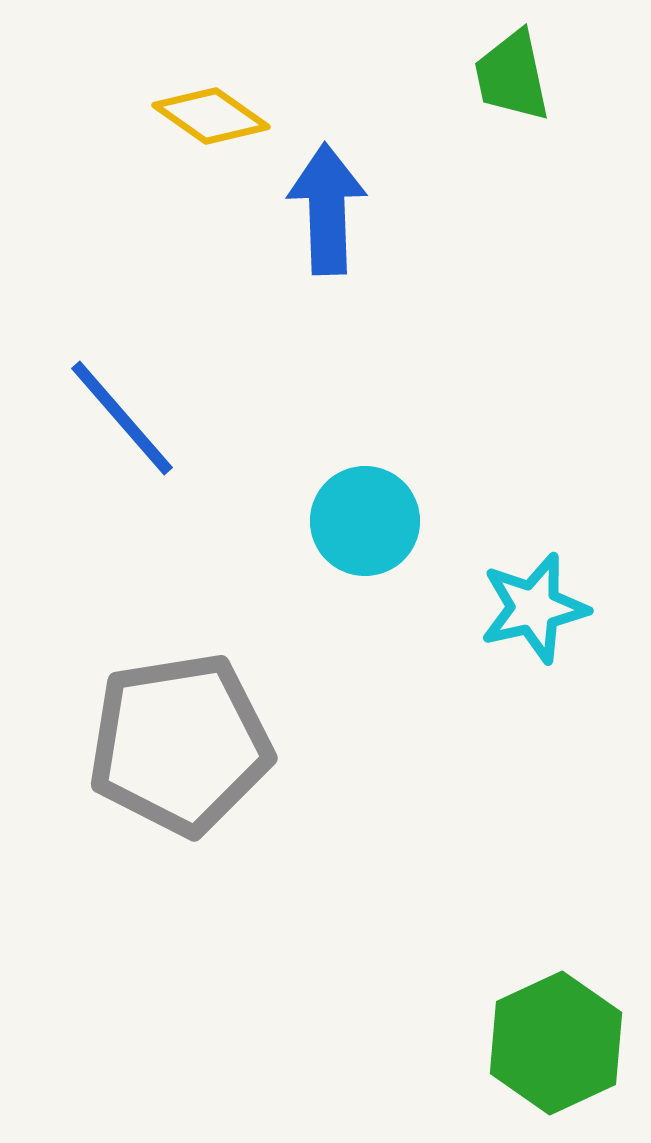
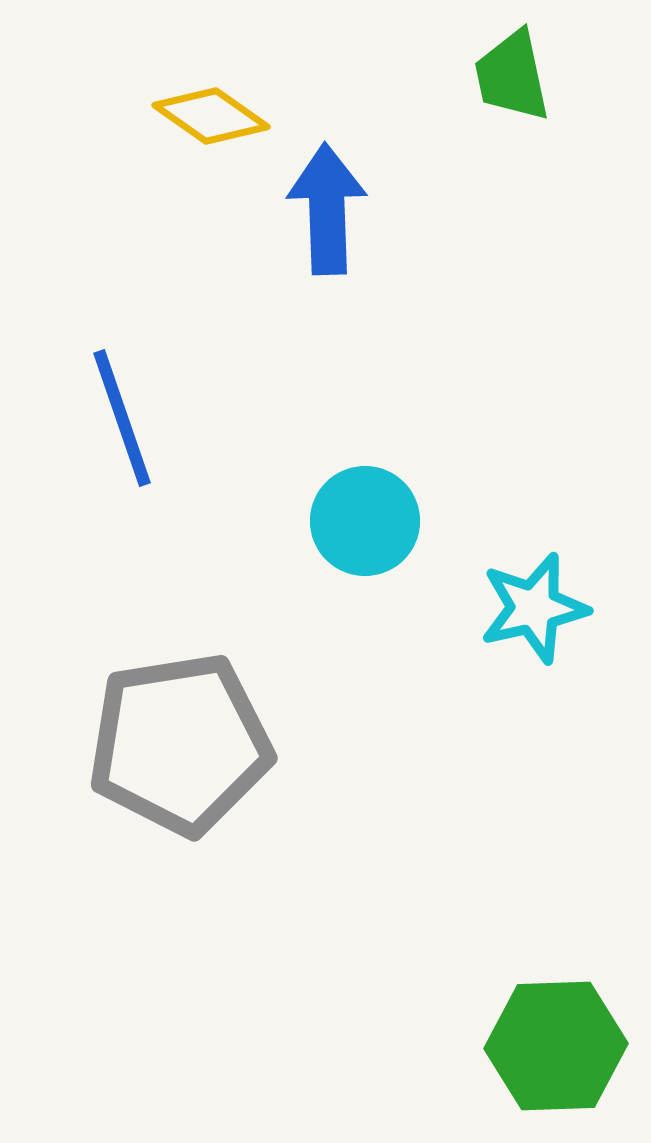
blue line: rotated 22 degrees clockwise
green hexagon: moved 3 px down; rotated 23 degrees clockwise
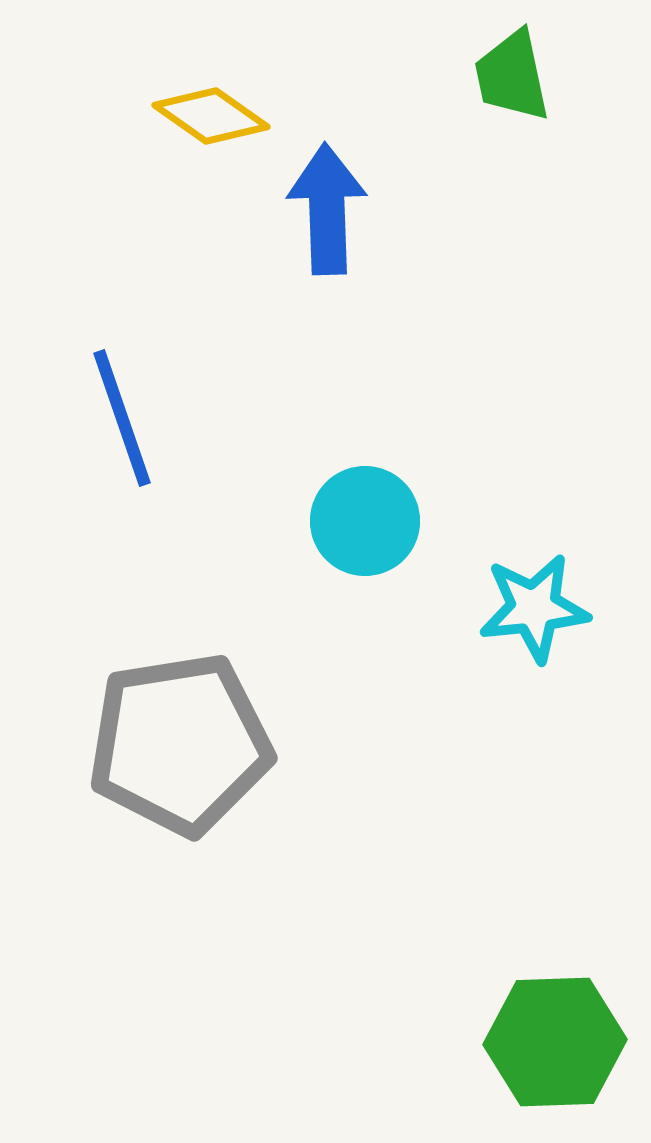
cyan star: rotated 7 degrees clockwise
green hexagon: moved 1 px left, 4 px up
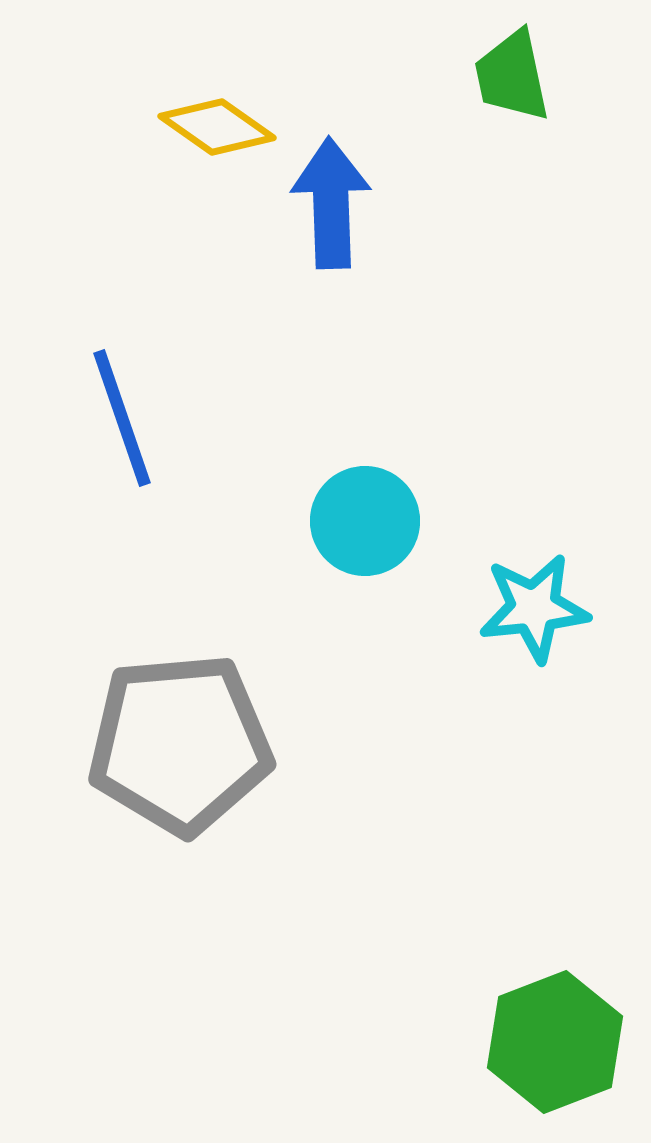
yellow diamond: moved 6 px right, 11 px down
blue arrow: moved 4 px right, 6 px up
gray pentagon: rotated 4 degrees clockwise
green hexagon: rotated 19 degrees counterclockwise
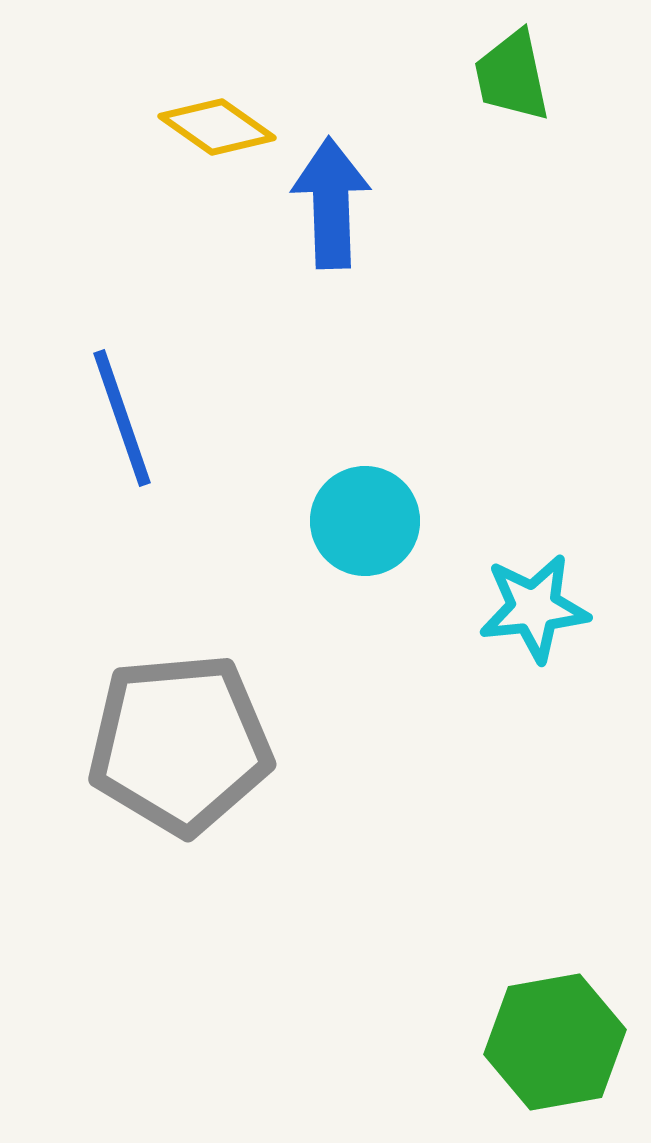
green hexagon: rotated 11 degrees clockwise
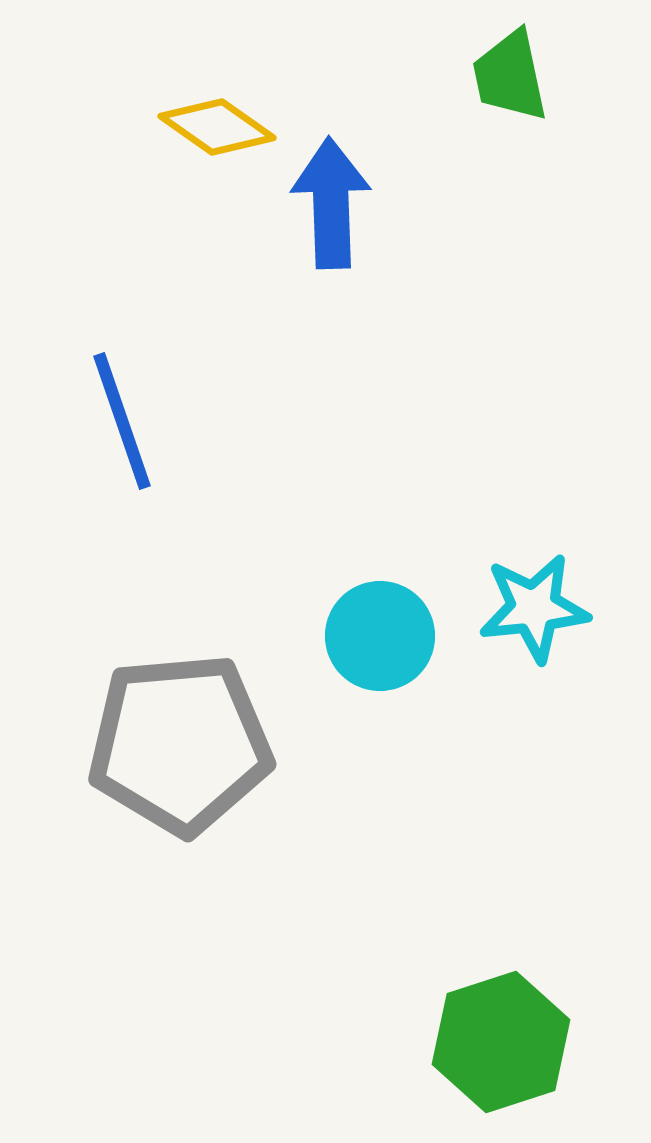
green trapezoid: moved 2 px left
blue line: moved 3 px down
cyan circle: moved 15 px right, 115 px down
green hexagon: moved 54 px left; rotated 8 degrees counterclockwise
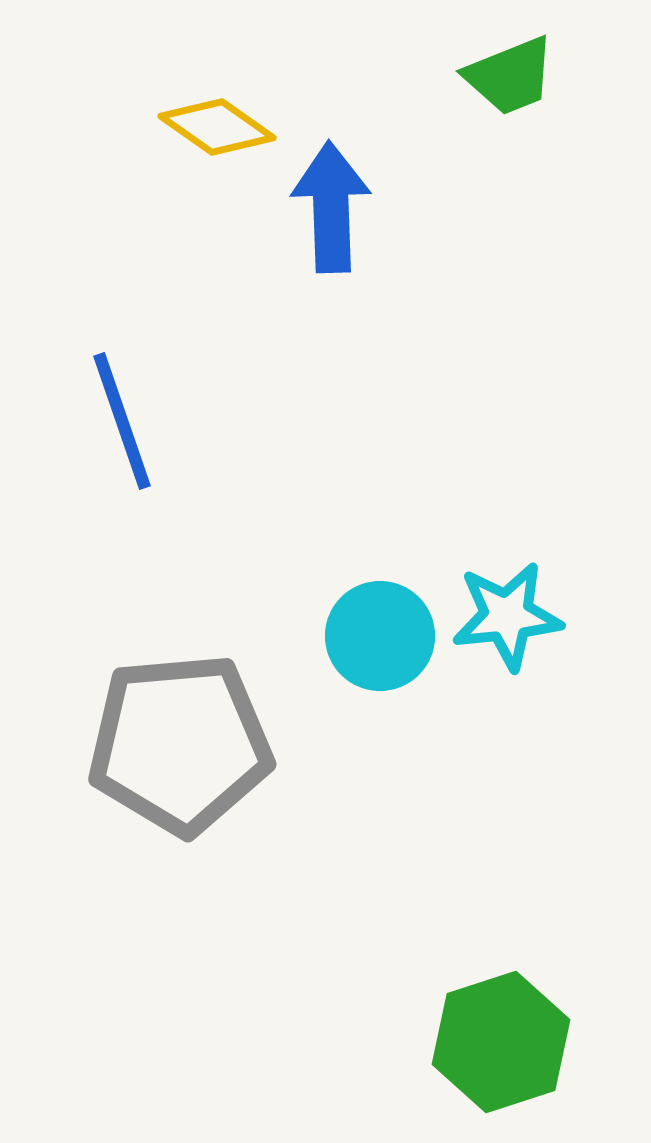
green trapezoid: rotated 100 degrees counterclockwise
blue arrow: moved 4 px down
cyan star: moved 27 px left, 8 px down
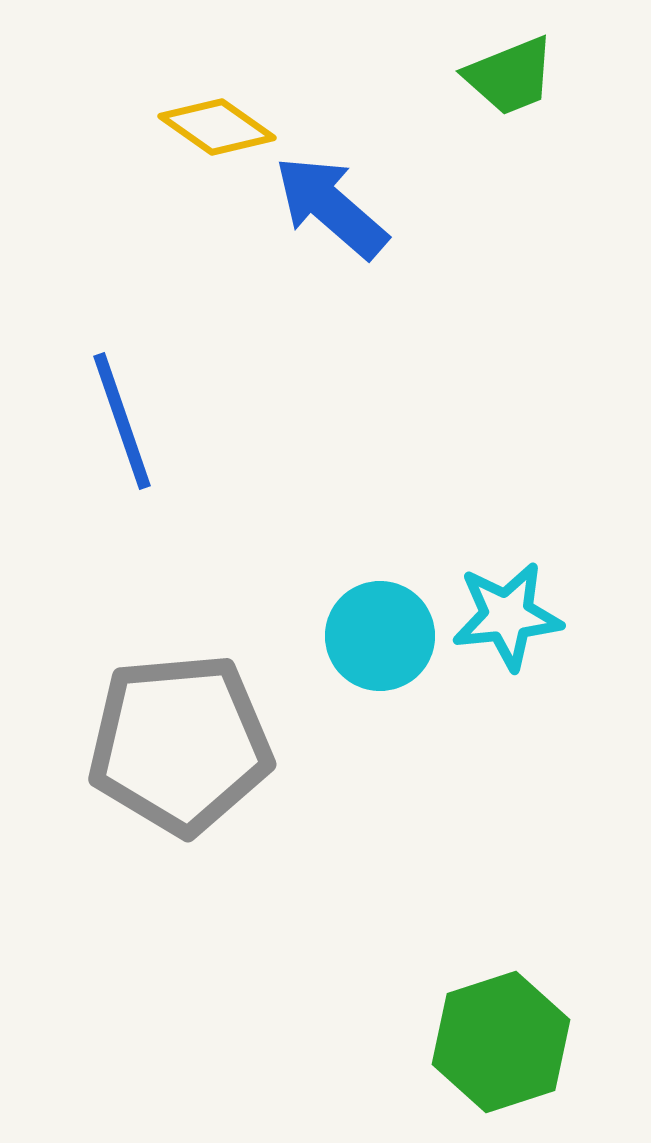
blue arrow: rotated 47 degrees counterclockwise
